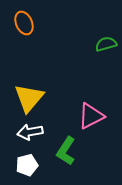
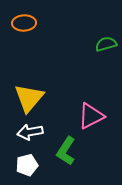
orange ellipse: rotated 70 degrees counterclockwise
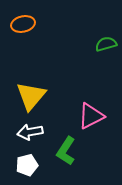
orange ellipse: moved 1 px left, 1 px down; rotated 10 degrees counterclockwise
yellow triangle: moved 2 px right, 2 px up
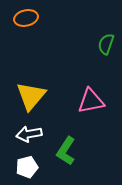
orange ellipse: moved 3 px right, 6 px up
green semicircle: rotated 55 degrees counterclockwise
pink triangle: moved 15 px up; rotated 16 degrees clockwise
white arrow: moved 1 px left, 2 px down
white pentagon: moved 2 px down
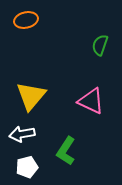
orange ellipse: moved 2 px down
green semicircle: moved 6 px left, 1 px down
pink triangle: rotated 36 degrees clockwise
white arrow: moved 7 px left
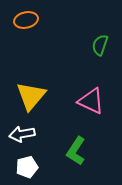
green L-shape: moved 10 px right
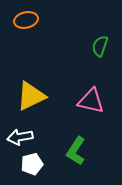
green semicircle: moved 1 px down
yellow triangle: rotated 24 degrees clockwise
pink triangle: rotated 12 degrees counterclockwise
white arrow: moved 2 px left, 3 px down
white pentagon: moved 5 px right, 3 px up
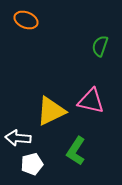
orange ellipse: rotated 35 degrees clockwise
yellow triangle: moved 20 px right, 15 px down
white arrow: moved 2 px left, 1 px down; rotated 15 degrees clockwise
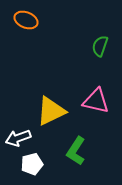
pink triangle: moved 5 px right
white arrow: rotated 25 degrees counterclockwise
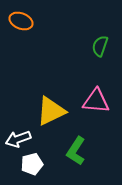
orange ellipse: moved 5 px left, 1 px down
pink triangle: rotated 8 degrees counterclockwise
white arrow: moved 1 px down
